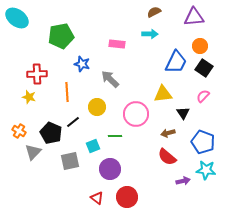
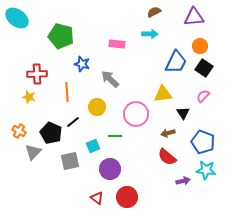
green pentagon: rotated 25 degrees clockwise
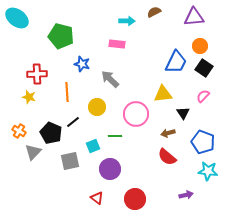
cyan arrow: moved 23 px left, 13 px up
cyan star: moved 2 px right, 1 px down
purple arrow: moved 3 px right, 14 px down
red circle: moved 8 px right, 2 px down
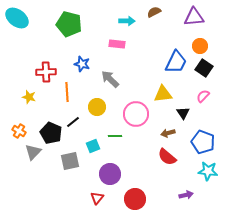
green pentagon: moved 8 px right, 12 px up
red cross: moved 9 px right, 2 px up
purple circle: moved 5 px down
red triangle: rotated 32 degrees clockwise
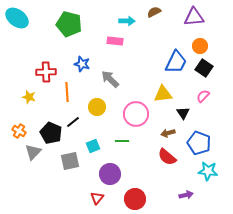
pink rectangle: moved 2 px left, 3 px up
green line: moved 7 px right, 5 px down
blue pentagon: moved 4 px left, 1 px down
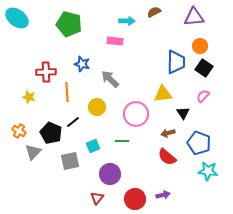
blue trapezoid: rotated 25 degrees counterclockwise
purple arrow: moved 23 px left
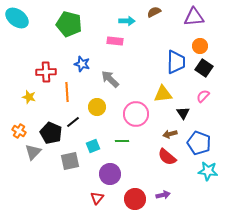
brown arrow: moved 2 px right, 1 px down
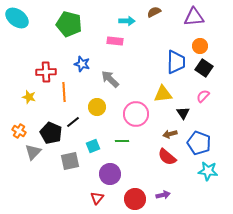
orange line: moved 3 px left
